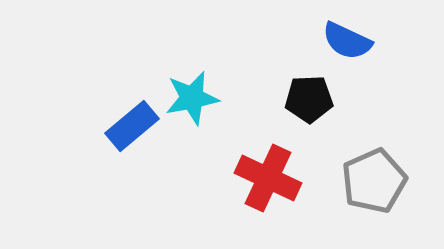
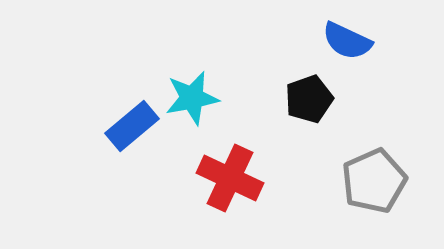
black pentagon: rotated 18 degrees counterclockwise
red cross: moved 38 px left
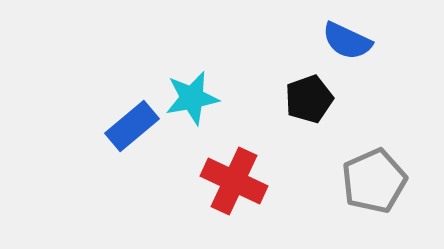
red cross: moved 4 px right, 3 px down
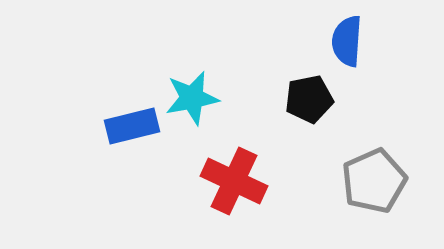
blue semicircle: rotated 69 degrees clockwise
black pentagon: rotated 9 degrees clockwise
blue rectangle: rotated 26 degrees clockwise
